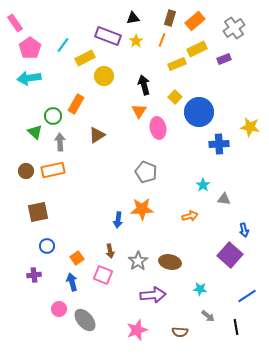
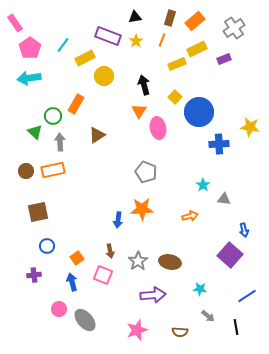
black triangle at (133, 18): moved 2 px right, 1 px up
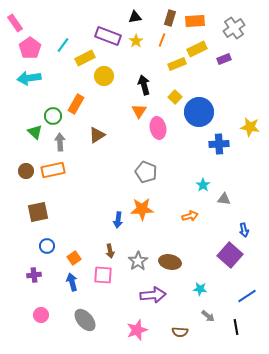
orange rectangle at (195, 21): rotated 36 degrees clockwise
orange square at (77, 258): moved 3 px left
pink square at (103, 275): rotated 18 degrees counterclockwise
pink circle at (59, 309): moved 18 px left, 6 px down
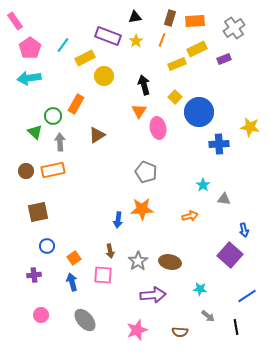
pink rectangle at (15, 23): moved 2 px up
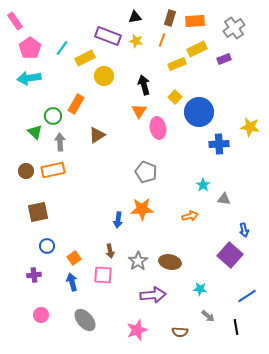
yellow star at (136, 41): rotated 24 degrees counterclockwise
cyan line at (63, 45): moved 1 px left, 3 px down
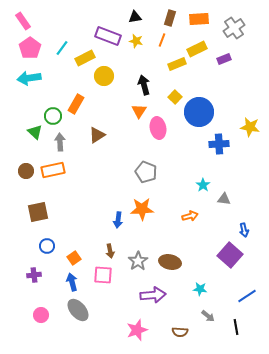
pink rectangle at (15, 21): moved 8 px right
orange rectangle at (195, 21): moved 4 px right, 2 px up
gray ellipse at (85, 320): moved 7 px left, 10 px up
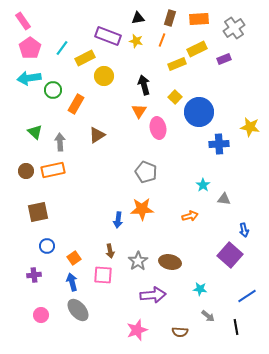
black triangle at (135, 17): moved 3 px right, 1 px down
green circle at (53, 116): moved 26 px up
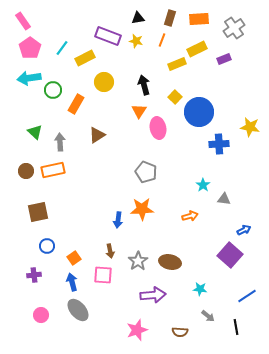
yellow circle at (104, 76): moved 6 px down
blue arrow at (244, 230): rotated 104 degrees counterclockwise
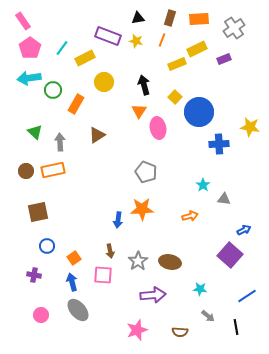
purple cross at (34, 275): rotated 16 degrees clockwise
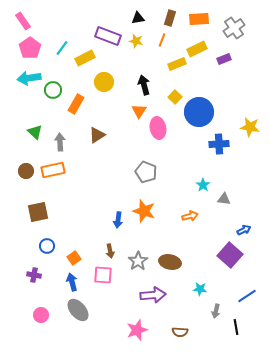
orange star at (142, 209): moved 2 px right, 2 px down; rotated 20 degrees clockwise
gray arrow at (208, 316): moved 8 px right, 5 px up; rotated 64 degrees clockwise
